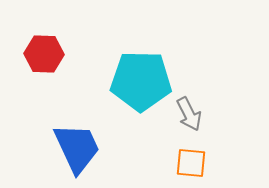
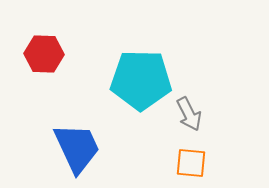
cyan pentagon: moved 1 px up
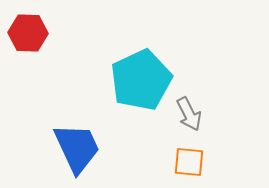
red hexagon: moved 16 px left, 21 px up
cyan pentagon: rotated 26 degrees counterclockwise
orange square: moved 2 px left, 1 px up
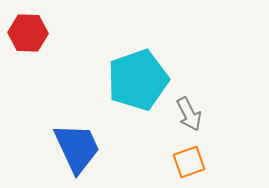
cyan pentagon: moved 3 px left; rotated 6 degrees clockwise
orange square: rotated 24 degrees counterclockwise
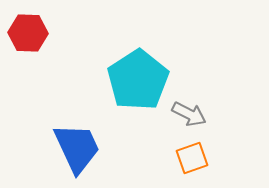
cyan pentagon: rotated 14 degrees counterclockwise
gray arrow: rotated 36 degrees counterclockwise
orange square: moved 3 px right, 4 px up
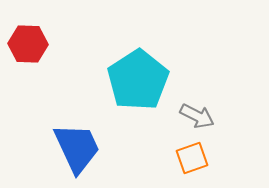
red hexagon: moved 11 px down
gray arrow: moved 8 px right, 2 px down
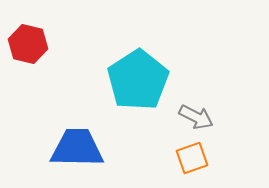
red hexagon: rotated 12 degrees clockwise
gray arrow: moved 1 px left, 1 px down
blue trapezoid: rotated 64 degrees counterclockwise
